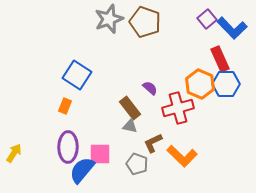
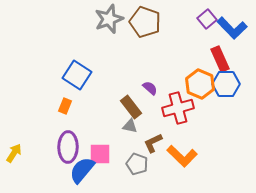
brown rectangle: moved 1 px right, 1 px up
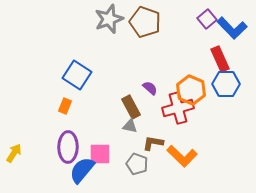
orange hexagon: moved 9 px left, 6 px down
brown rectangle: rotated 10 degrees clockwise
brown L-shape: rotated 35 degrees clockwise
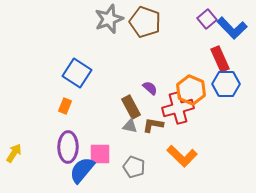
blue square: moved 2 px up
brown L-shape: moved 18 px up
gray pentagon: moved 3 px left, 3 px down
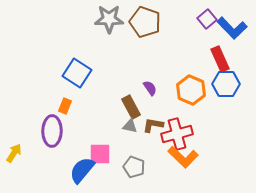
gray star: rotated 20 degrees clockwise
purple semicircle: rotated 14 degrees clockwise
red cross: moved 1 px left, 26 px down
purple ellipse: moved 16 px left, 16 px up
orange L-shape: moved 1 px right, 1 px down
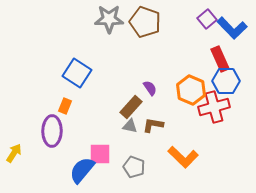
blue hexagon: moved 3 px up
brown rectangle: rotated 70 degrees clockwise
red cross: moved 37 px right, 27 px up
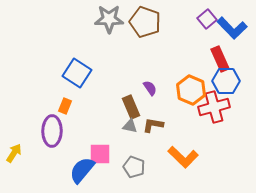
brown rectangle: rotated 65 degrees counterclockwise
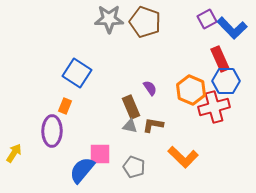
purple square: rotated 12 degrees clockwise
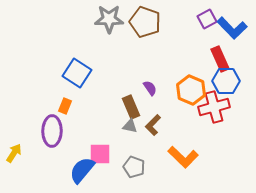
brown L-shape: rotated 55 degrees counterclockwise
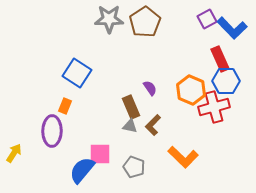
brown pentagon: rotated 20 degrees clockwise
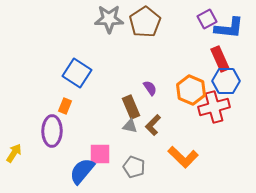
blue L-shape: moved 3 px left; rotated 40 degrees counterclockwise
blue semicircle: moved 1 px down
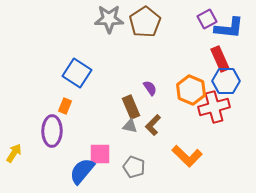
orange L-shape: moved 4 px right, 1 px up
